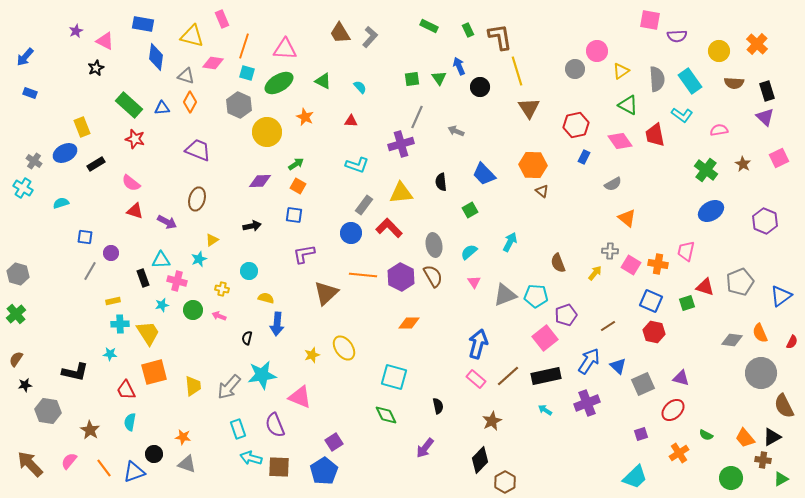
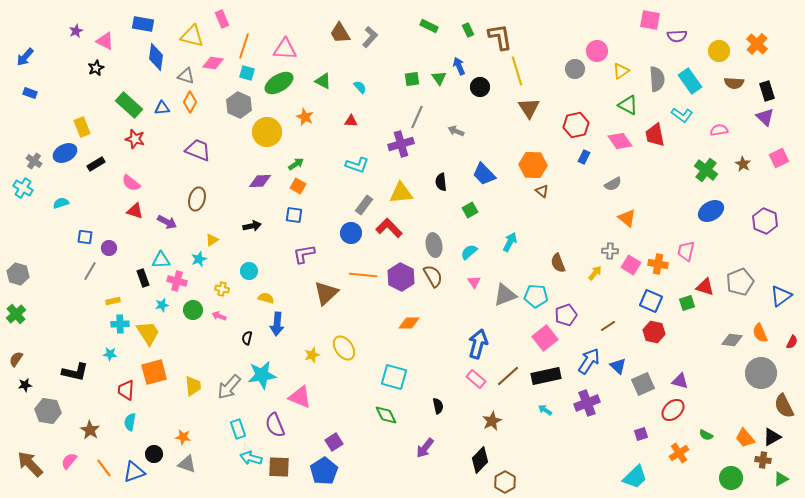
purple circle at (111, 253): moved 2 px left, 5 px up
purple triangle at (681, 378): moved 1 px left, 3 px down
red trapezoid at (126, 390): rotated 30 degrees clockwise
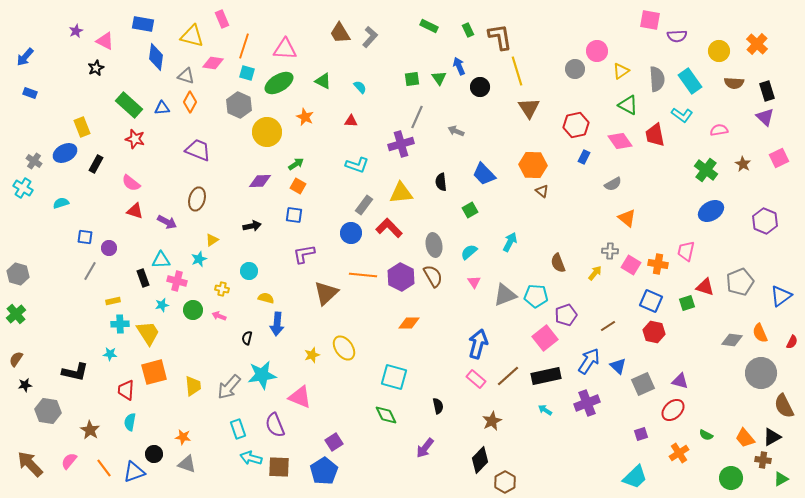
black rectangle at (96, 164): rotated 30 degrees counterclockwise
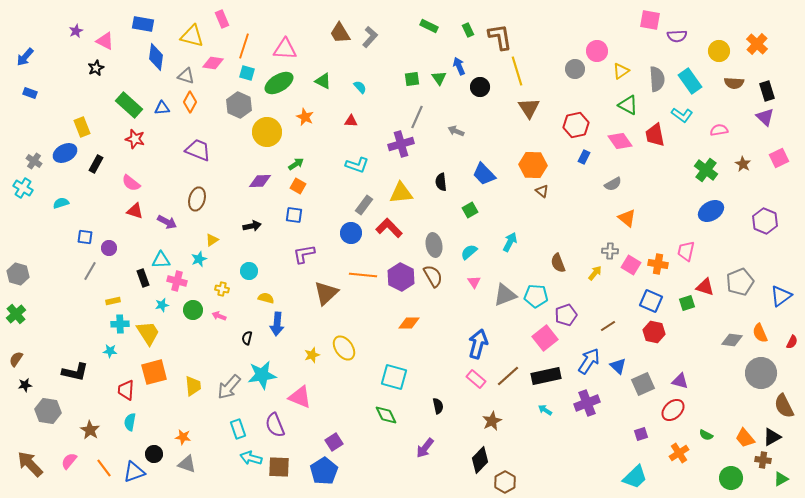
cyan star at (110, 354): moved 3 px up
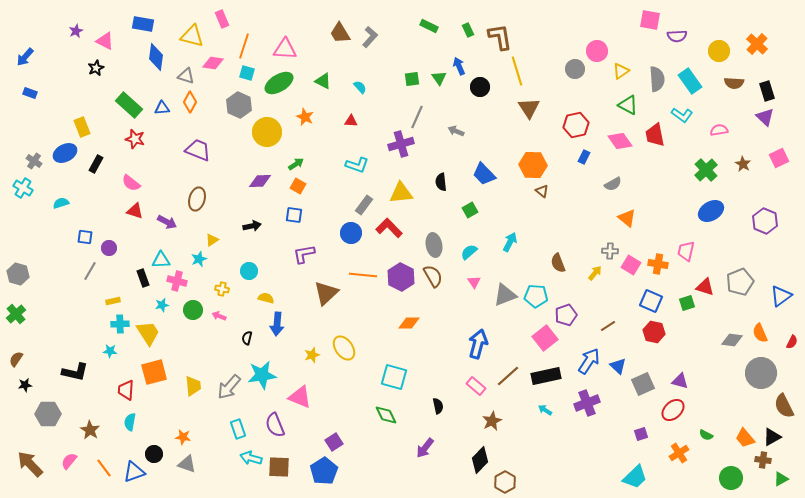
green cross at (706, 170): rotated 10 degrees clockwise
pink rectangle at (476, 379): moved 7 px down
gray hexagon at (48, 411): moved 3 px down; rotated 10 degrees counterclockwise
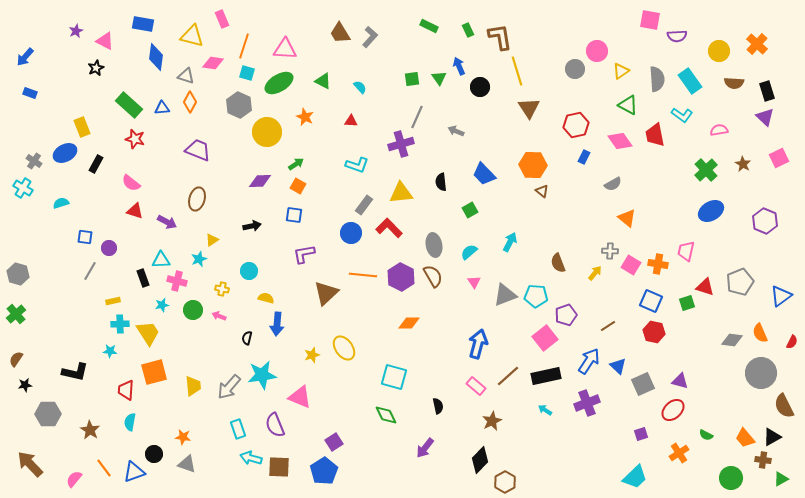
pink semicircle at (69, 461): moved 5 px right, 18 px down
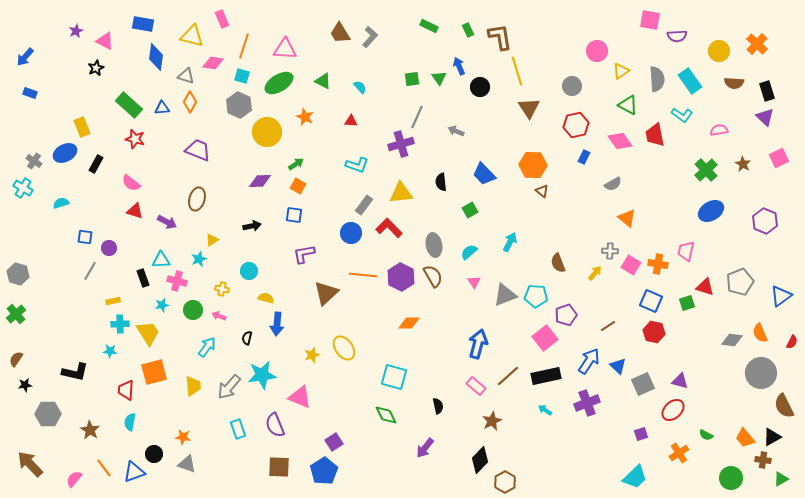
gray circle at (575, 69): moved 3 px left, 17 px down
cyan square at (247, 73): moved 5 px left, 3 px down
cyan arrow at (251, 458): moved 44 px left, 111 px up; rotated 110 degrees clockwise
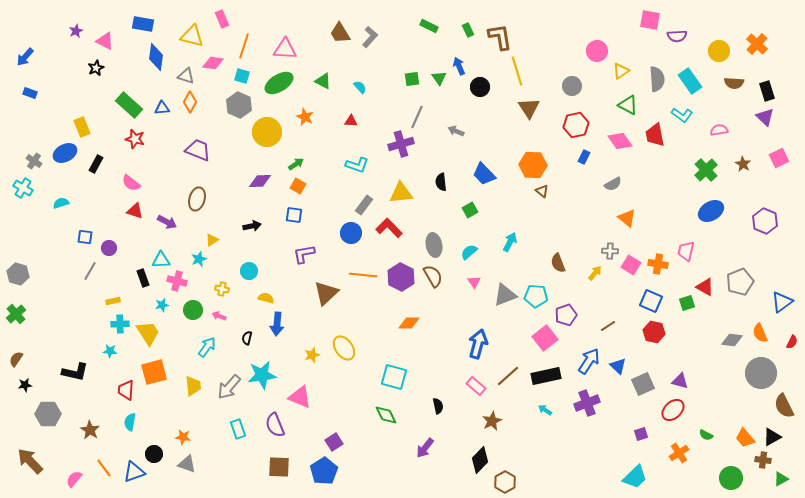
red triangle at (705, 287): rotated 12 degrees clockwise
blue triangle at (781, 296): moved 1 px right, 6 px down
brown arrow at (30, 464): moved 3 px up
